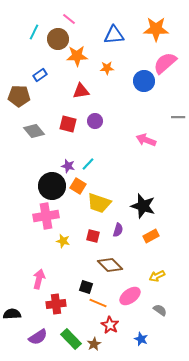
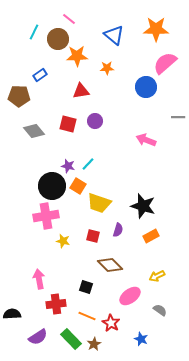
blue triangle at (114, 35): rotated 45 degrees clockwise
blue circle at (144, 81): moved 2 px right, 6 px down
pink arrow at (39, 279): rotated 24 degrees counterclockwise
orange line at (98, 303): moved 11 px left, 13 px down
red star at (110, 325): moved 1 px right, 2 px up
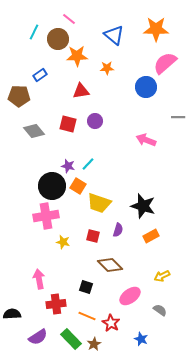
yellow star at (63, 241): moved 1 px down
yellow arrow at (157, 276): moved 5 px right
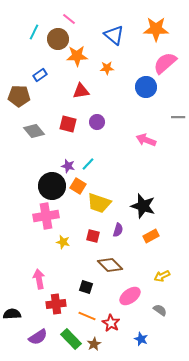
purple circle at (95, 121): moved 2 px right, 1 px down
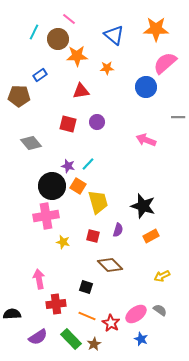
gray diamond at (34, 131): moved 3 px left, 12 px down
yellow trapezoid at (99, 203): moved 1 px left, 1 px up; rotated 125 degrees counterclockwise
pink ellipse at (130, 296): moved 6 px right, 18 px down
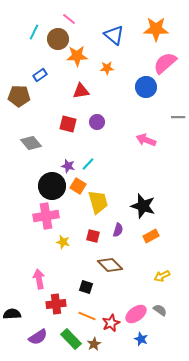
red star at (111, 323): rotated 18 degrees clockwise
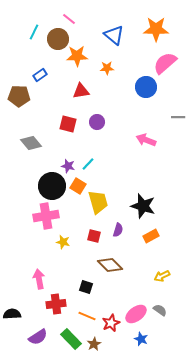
red square at (93, 236): moved 1 px right
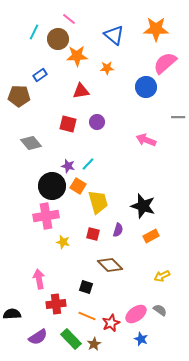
red square at (94, 236): moved 1 px left, 2 px up
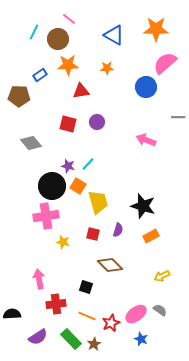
blue triangle at (114, 35): rotated 10 degrees counterclockwise
orange star at (77, 56): moved 9 px left, 9 px down
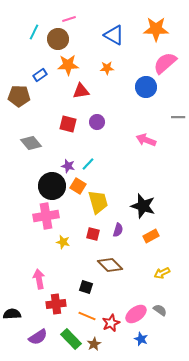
pink line at (69, 19): rotated 56 degrees counterclockwise
yellow arrow at (162, 276): moved 3 px up
